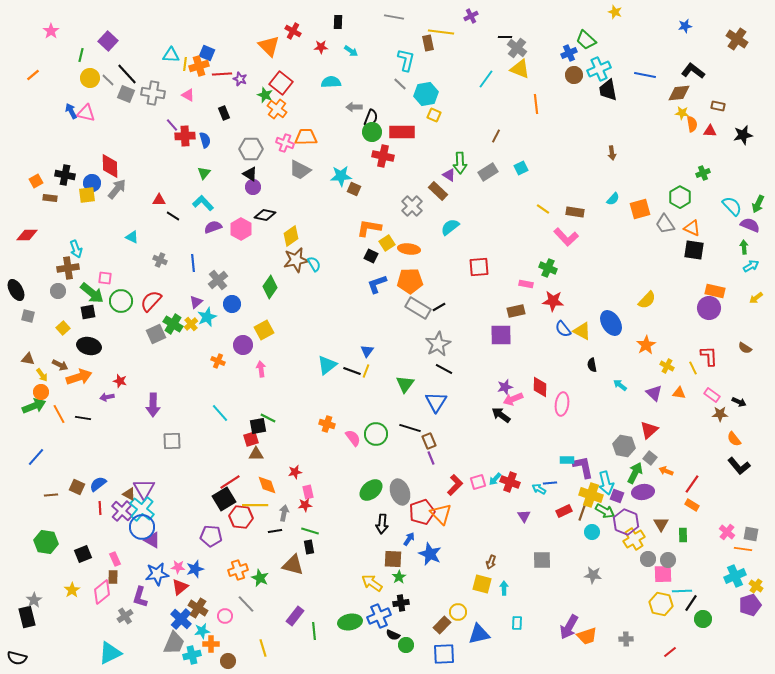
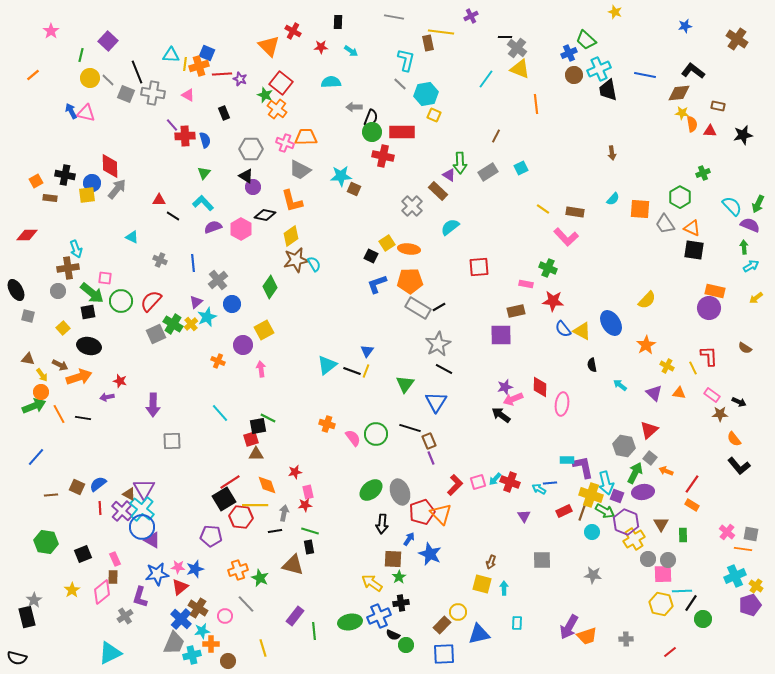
black line at (127, 74): moved 10 px right, 2 px up; rotated 20 degrees clockwise
black triangle at (250, 174): moved 4 px left, 2 px down
orange square at (640, 209): rotated 20 degrees clockwise
orange L-shape at (369, 228): moved 77 px left, 27 px up; rotated 115 degrees counterclockwise
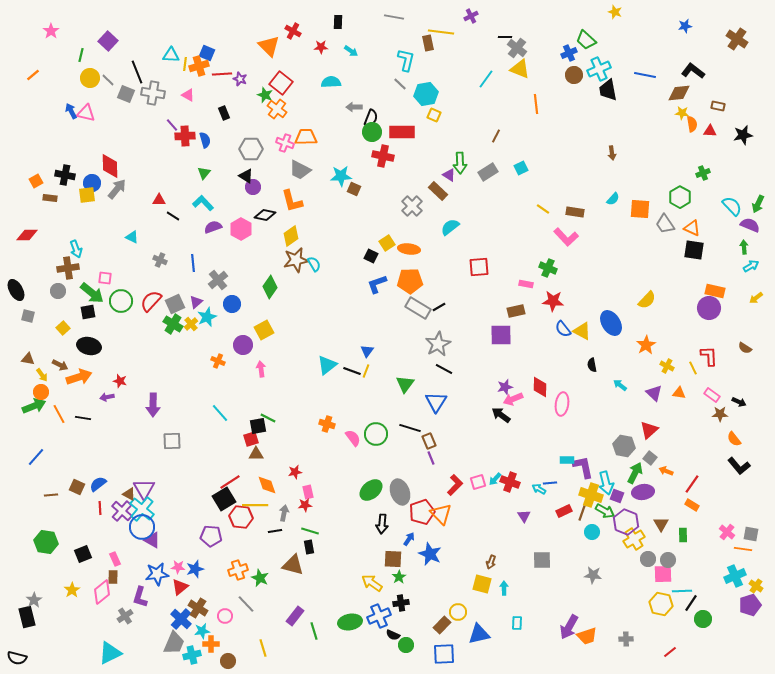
gray square at (156, 334): moved 19 px right, 30 px up
green line at (314, 631): rotated 12 degrees counterclockwise
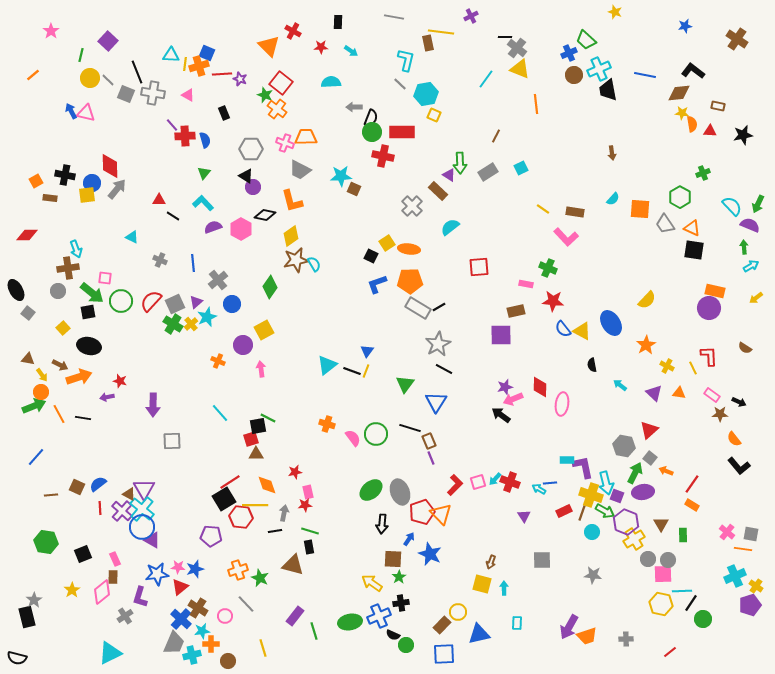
gray square at (28, 316): moved 3 px up; rotated 24 degrees clockwise
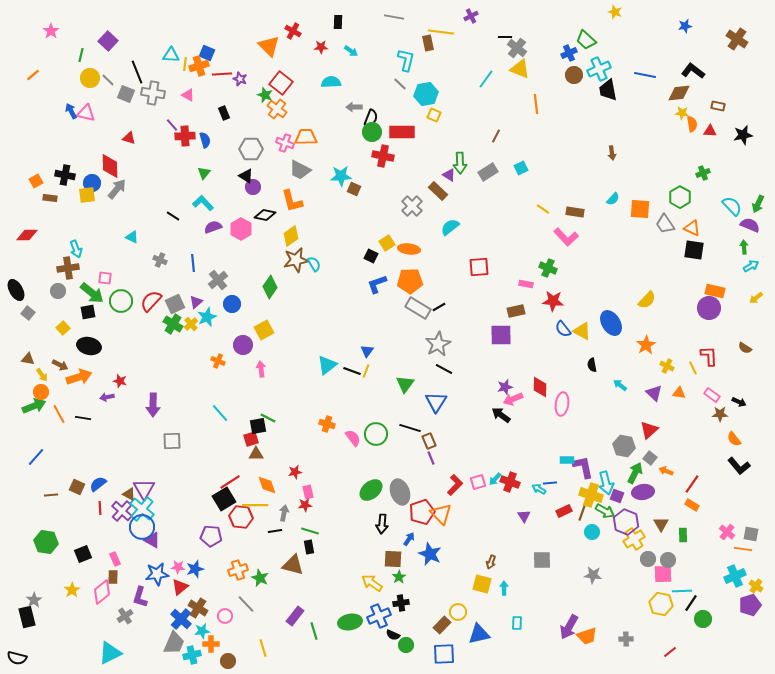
red triangle at (159, 200): moved 30 px left, 62 px up; rotated 16 degrees clockwise
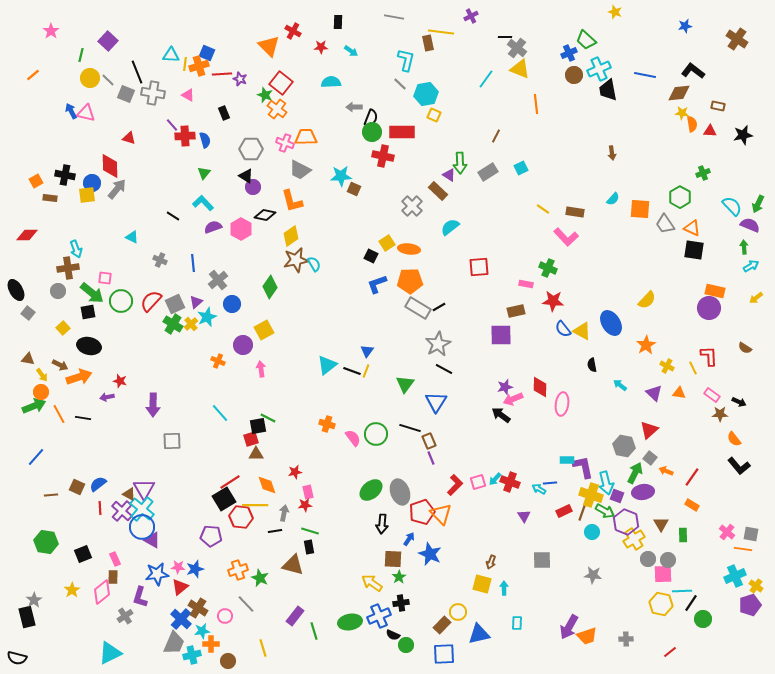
red line at (692, 484): moved 7 px up
